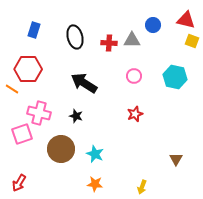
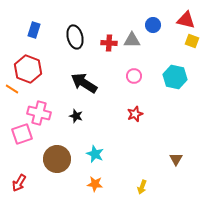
red hexagon: rotated 20 degrees clockwise
brown circle: moved 4 px left, 10 px down
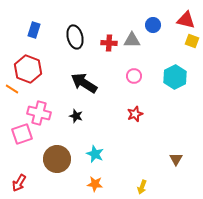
cyan hexagon: rotated 20 degrees clockwise
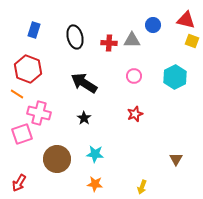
orange line: moved 5 px right, 5 px down
black star: moved 8 px right, 2 px down; rotated 16 degrees clockwise
cyan star: rotated 18 degrees counterclockwise
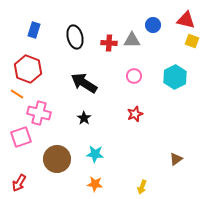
pink square: moved 1 px left, 3 px down
brown triangle: rotated 24 degrees clockwise
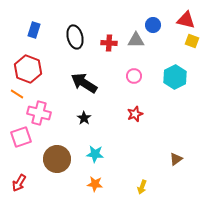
gray triangle: moved 4 px right
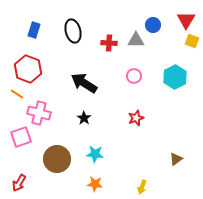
red triangle: rotated 48 degrees clockwise
black ellipse: moved 2 px left, 6 px up
red star: moved 1 px right, 4 px down
